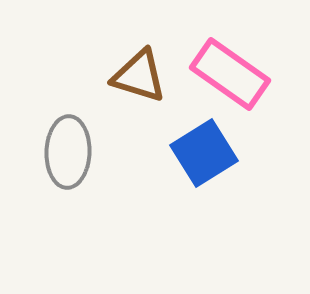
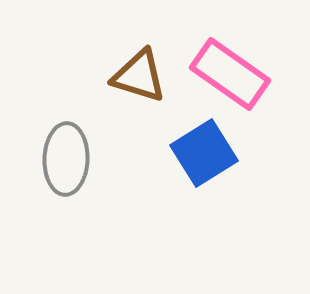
gray ellipse: moved 2 px left, 7 px down
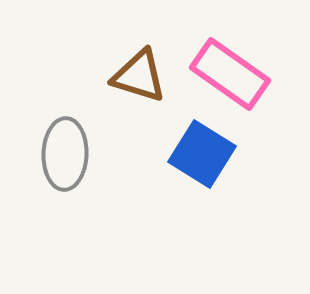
blue square: moved 2 px left, 1 px down; rotated 26 degrees counterclockwise
gray ellipse: moved 1 px left, 5 px up
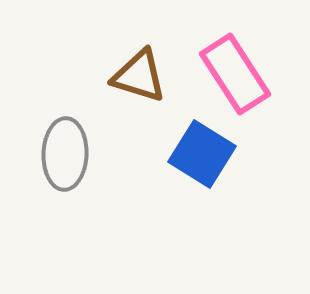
pink rectangle: moved 5 px right; rotated 22 degrees clockwise
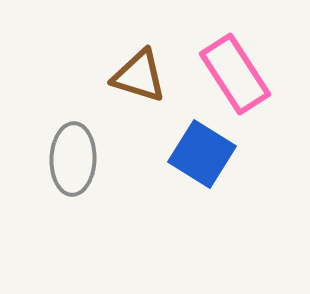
gray ellipse: moved 8 px right, 5 px down
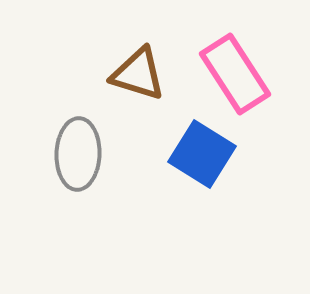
brown triangle: moved 1 px left, 2 px up
gray ellipse: moved 5 px right, 5 px up
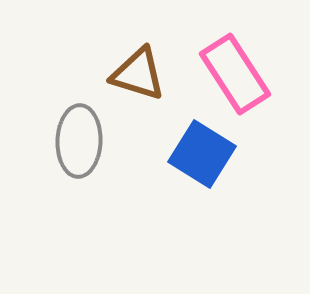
gray ellipse: moved 1 px right, 13 px up
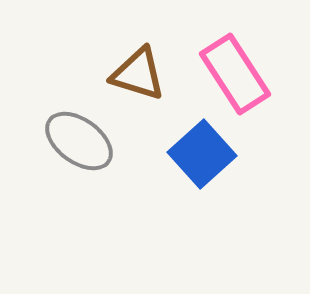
gray ellipse: rotated 56 degrees counterclockwise
blue square: rotated 16 degrees clockwise
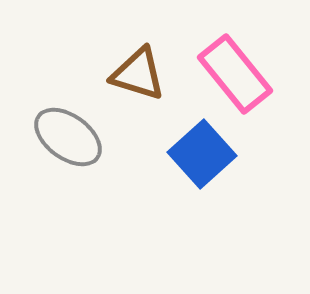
pink rectangle: rotated 6 degrees counterclockwise
gray ellipse: moved 11 px left, 4 px up
